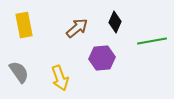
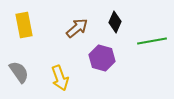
purple hexagon: rotated 20 degrees clockwise
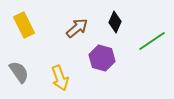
yellow rectangle: rotated 15 degrees counterclockwise
green line: rotated 24 degrees counterclockwise
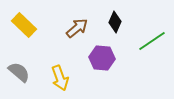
yellow rectangle: rotated 20 degrees counterclockwise
purple hexagon: rotated 10 degrees counterclockwise
gray semicircle: rotated 15 degrees counterclockwise
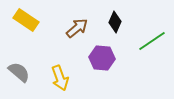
yellow rectangle: moved 2 px right, 5 px up; rotated 10 degrees counterclockwise
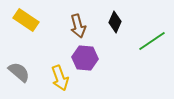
brown arrow: moved 1 px right, 2 px up; rotated 115 degrees clockwise
purple hexagon: moved 17 px left
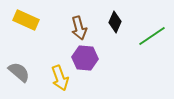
yellow rectangle: rotated 10 degrees counterclockwise
brown arrow: moved 1 px right, 2 px down
green line: moved 5 px up
